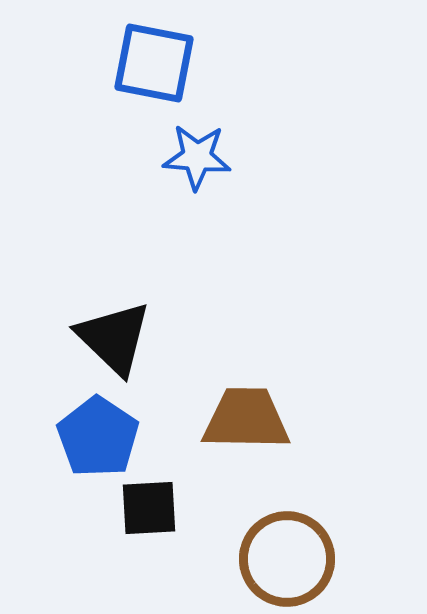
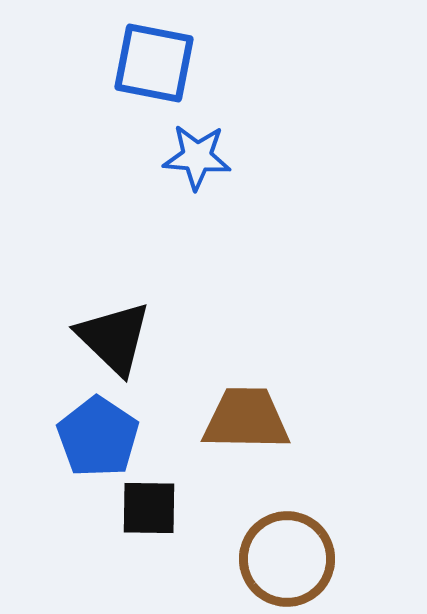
black square: rotated 4 degrees clockwise
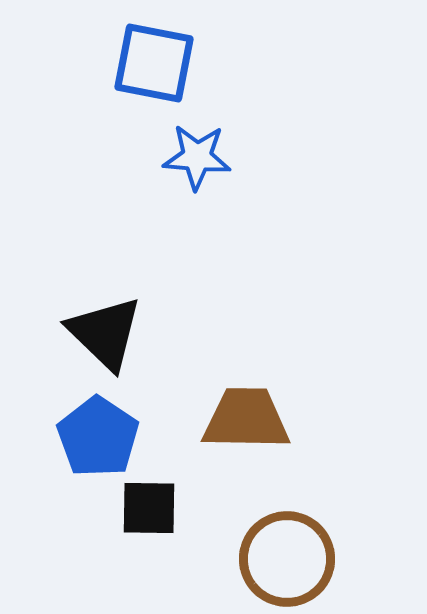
black triangle: moved 9 px left, 5 px up
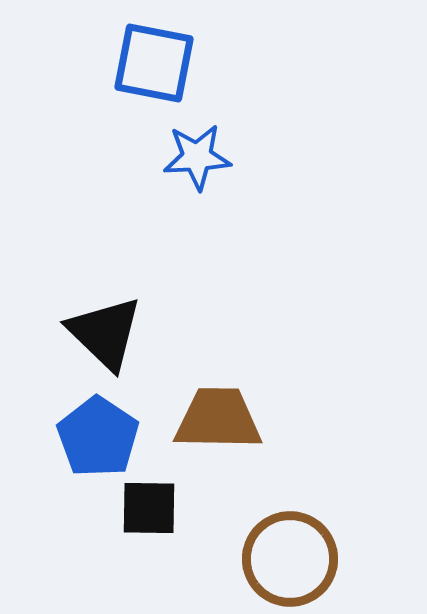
blue star: rotated 8 degrees counterclockwise
brown trapezoid: moved 28 px left
brown circle: moved 3 px right
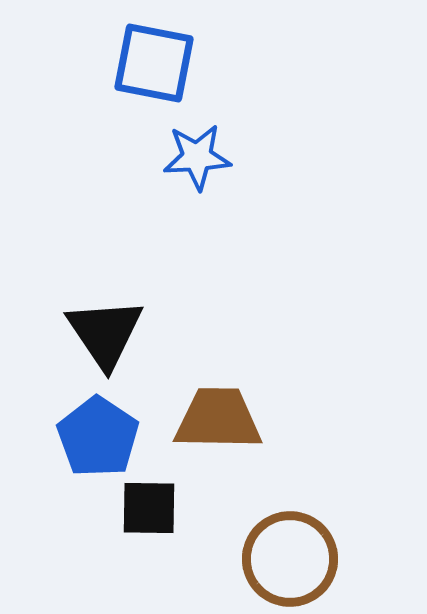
black triangle: rotated 12 degrees clockwise
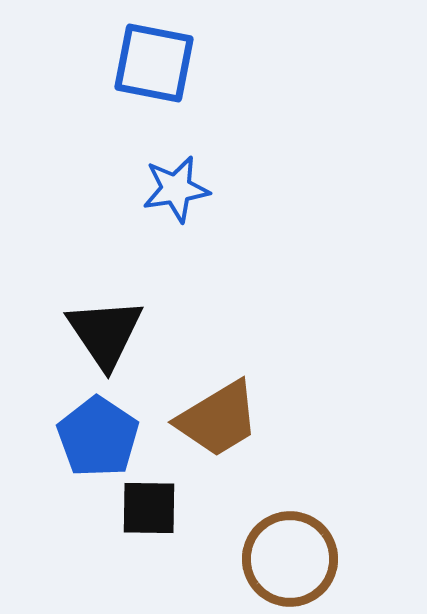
blue star: moved 21 px left, 32 px down; rotated 6 degrees counterclockwise
brown trapezoid: rotated 148 degrees clockwise
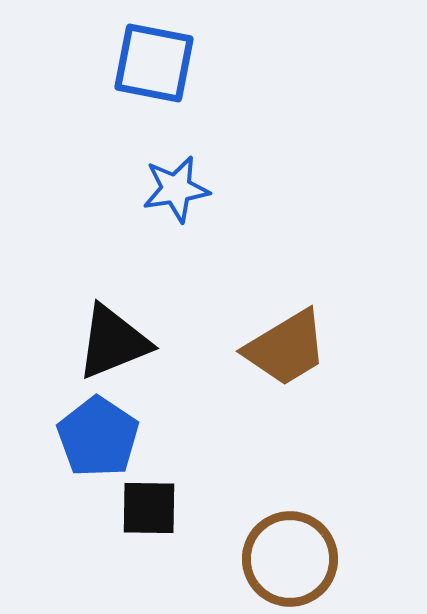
black triangle: moved 8 px right, 9 px down; rotated 42 degrees clockwise
brown trapezoid: moved 68 px right, 71 px up
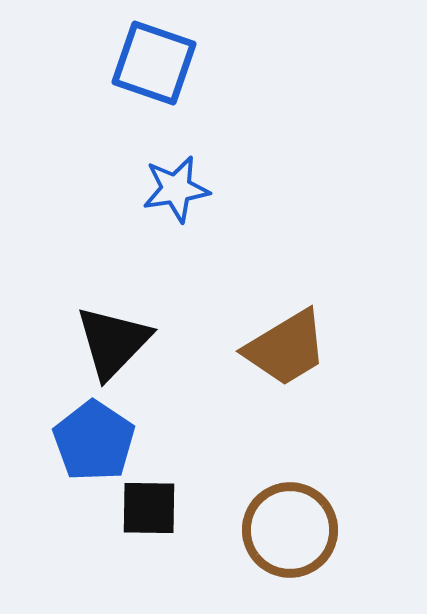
blue square: rotated 8 degrees clockwise
black triangle: rotated 24 degrees counterclockwise
blue pentagon: moved 4 px left, 4 px down
brown circle: moved 29 px up
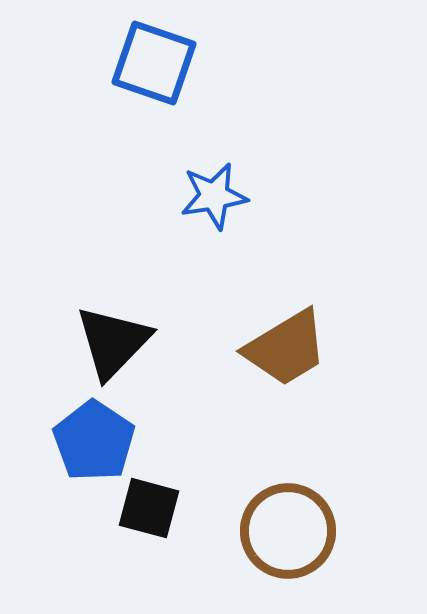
blue star: moved 38 px right, 7 px down
black square: rotated 14 degrees clockwise
brown circle: moved 2 px left, 1 px down
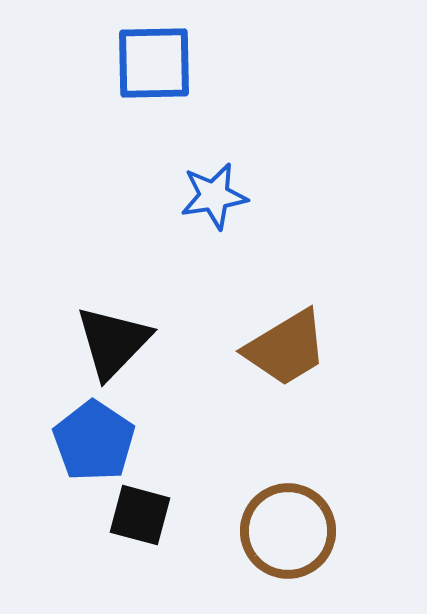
blue square: rotated 20 degrees counterclockwise
black square: moved 9 px left, 7 px down
